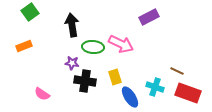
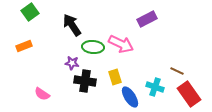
purple rectangle: moved 2 px left, 2 px down
black arrow: rotated 25 degrees counterclockwise
red rectangle: moved 1 px right, 1 px down; rotated 35 degrees clockwise
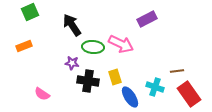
green square: rotated 12 degrees clockwise
brown line: rotated 32 degrees counterclockwise
black cross: moved 3 px right
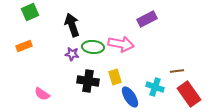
black arrow: rotated 15 degrees clockwise
pink arrow: rotated 15 degrees counterclockwise
purple star: moved 9 px up
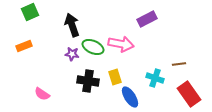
green ellipse: rotated 20 degrees clockwise
brown line: moved 2 px right, 7 px up
cyan cross: moved 9 px up
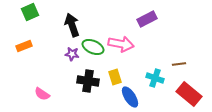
red rectangle: rotated 15 degrees counterclockwise
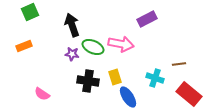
blue ellipse: moved 2 px left
